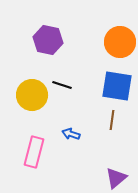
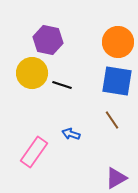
orange circle: moved 2 px left
blue square: moved 5 px up
yellow circle: moved 22 px up
brown line: rotated 42 degrees counterclockwise
pink rectangle: rotated 20 degrees clockwise
purple triangle: rotated 10 degrees clockwise
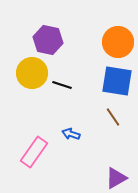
brown line: moved 1 px right, 3 px up
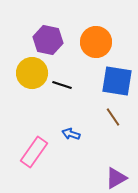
orange circle: moved 22 px left
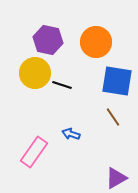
yellow circle: moved 3 px right
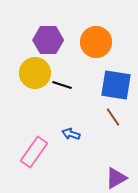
purple hexagon: rotated 12 degrees counterclockwise
blue square: moved 1 px left, 4 px down
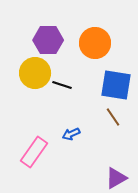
orange circle: moved 1 px left, 1 px down
blue arrow: rotated 42 degrees counterclockwise
